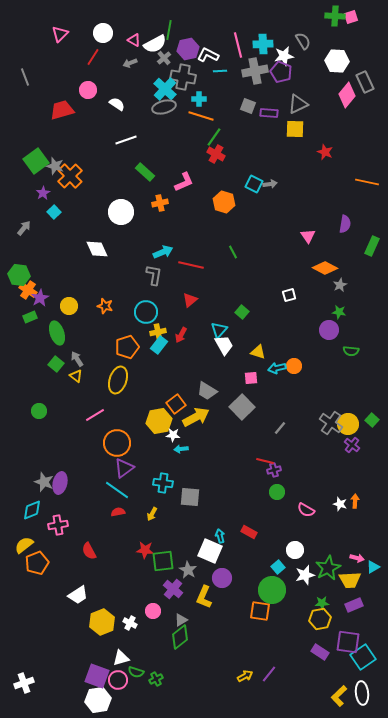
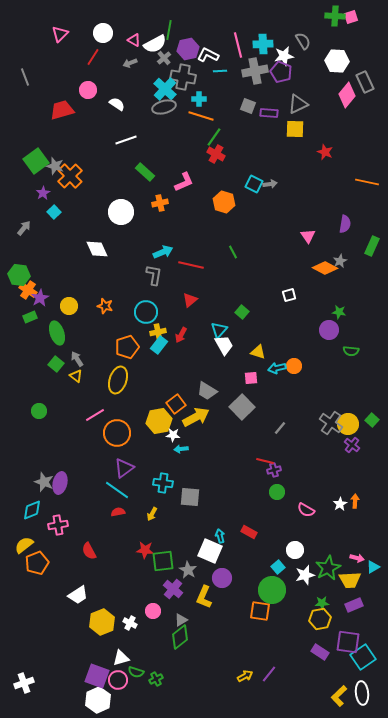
gray star at (340, 285): moved 24 px up
orange circle at (117, 443): moved 10 px up
white star at (340, 504): rotated 24 degrees clockwise
white hexagon at (98, 700): rotated 15 degrees counterclockwise
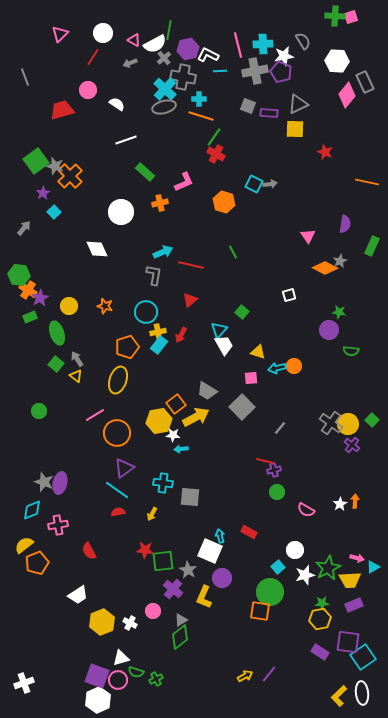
green circle at (272, 590): moved 2 px left, 2 px down
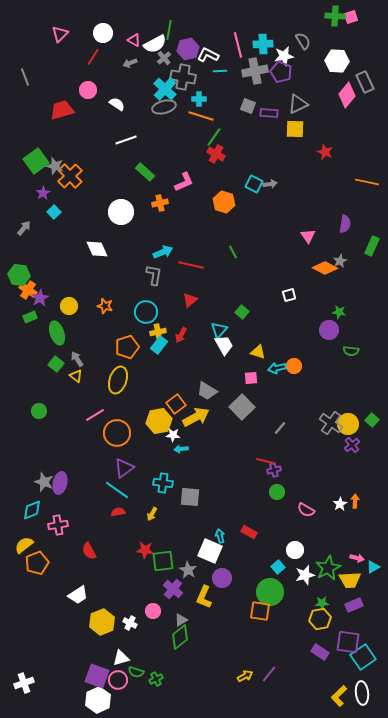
purple cross at (352, 445): rotated 14 degrees clockwise
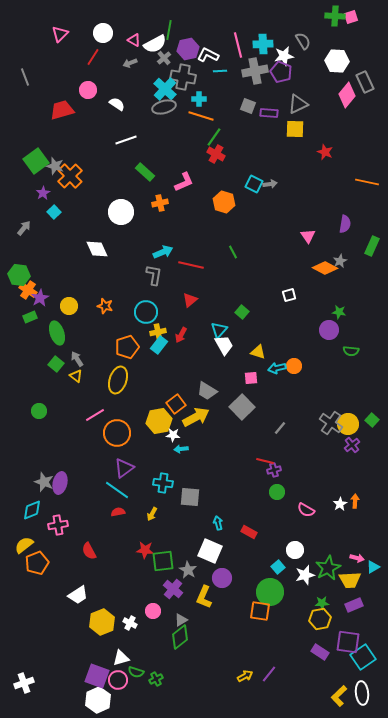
cyan arrow at (220, 536): moved 2 px left, 13 px up
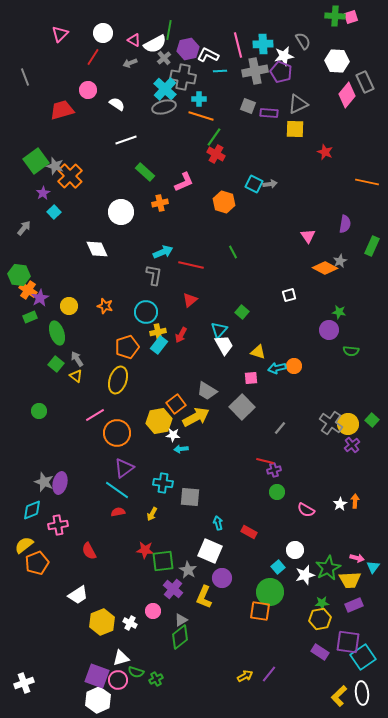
cyan triangle at (373, 567): rotated 24 degrees counterclockwise
